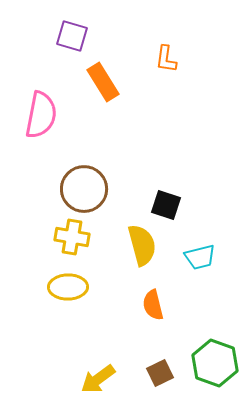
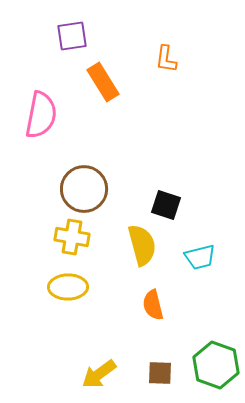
purple square: rotated 24 degrees counterclockwise
green hexagon: moved 1 px right, 2 px down
brown square: rotated 28 degrees clockwise
yellow arrow: moved 1 px right, 5 px up
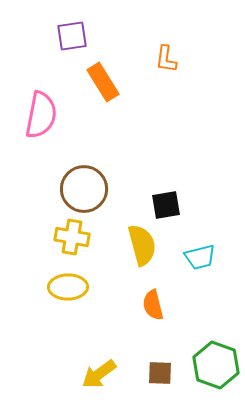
black square: rotated 28 degrees counterclockwise
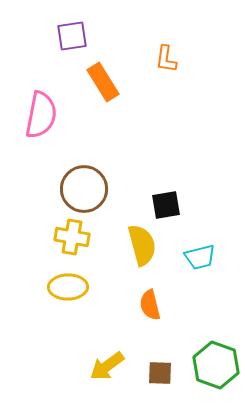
orange semicircle: moved 3 px left
yellow arrow: moved 8 px right, 8 px up
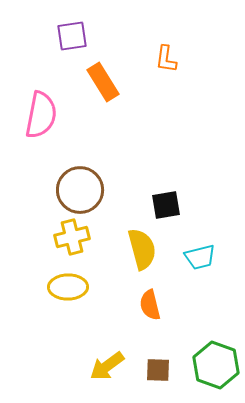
brown circle: moved 4 px left, 1 px down
yellow cross: rotated 24 degrees counterclockwise
yellow semicircle: moved 4 px down
brown square: moved 2 px left, 3 px up
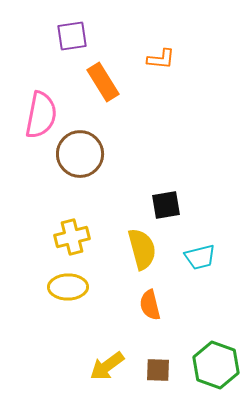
orange L-shape: moved 5 px left; rotated 92 degrees counterclockwise
brown circle: moved 36 px up
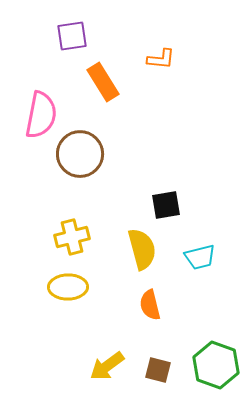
brown square: rotated 12 degrees clockwise
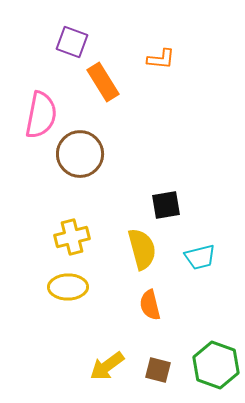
purple square: moved 6 px down; rotated 28 degrees clockwise
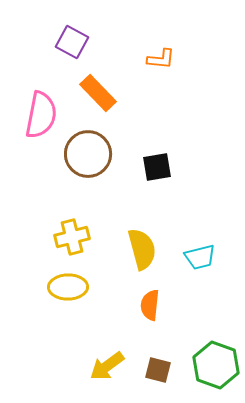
purple square: rotated 8 degrees clockwise
orange rectangle: moved 5 px left, 11 px down; rotated 12 degrees counterclockwise
brown circle: moved 8 px right
black square: moved 9 px left, 38 px up
orange semicircle: rotated 20 degrees clockwise
